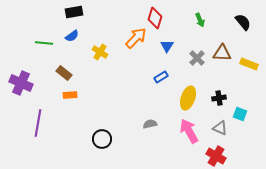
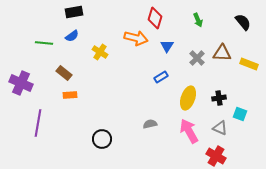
green arrow: moved 2 px left
orange arrow: rotated 60 degrees clockwise
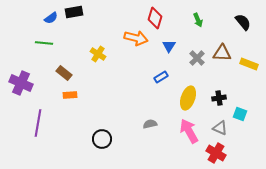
blue semicircle: moved 21 px left, 18 px up
blue triangle: moved 2 px right
yellow cross: moved 2 px left, 2 px down
red cross: moved 3 px up
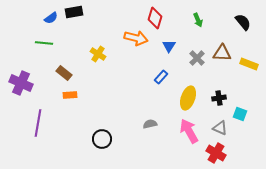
blue rectangle: rotated 16 degrees counterclockwise
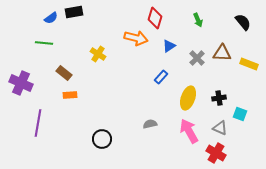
blue triangle: rotated 24 degrees clockwise
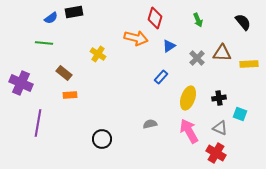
yellow rectangle: rotated 24 degrees counterclockwise
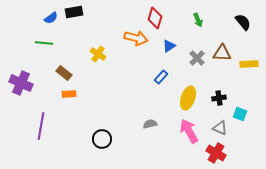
orange rectangle: moved 1 px left, 1 px up
purple line: moved 3 px right, 3 px down
